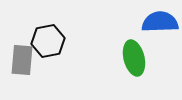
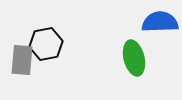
black hexagon: moved 2 px left, 3 px down
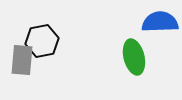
black hexagon: moved 4 px left, 3 px up
green ellipse: moved 1 px up
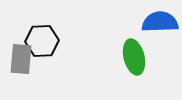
black hexagon: rotated 8 degrees clockwise
gray rectangle: moved 1 px left, 1 px up
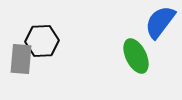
blue semicircle: rotated 51 degrees counterclockwise
green ellipse: moved 2 px right, 1 px up; rotated 12 degrees counterclockwise
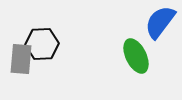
black hexagon: moved 3 px down
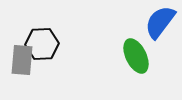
gray rectangle: moved 1 px right, 1 px down
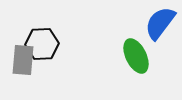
blue semicircle: moved 1 px down
gray rectangle: moved 1 px right
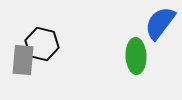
black hexagon: rotated 16 degrees clockwise
green ellipse: rotated 24 degrees clockwise
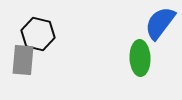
black hexagon: moved 4 px left, 10 px up
green ellipse: moved 4 px right, 2 px down
